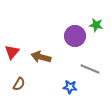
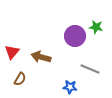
green star: moved 2 px down
brown semicircle: moved 1 px right, 5 px up
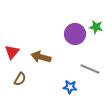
purple circle: moved 2 px up
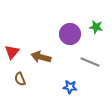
purple circle: moved 5 px left
gray line: moved 7 px up
brown semicircle: rotated 128 degrees clockwise
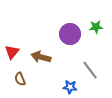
green star: rotated 16 degrees counterclockwise
gray line: moved 8 px down; rotated 30 degrees clockwise
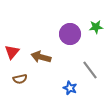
brown semicircle: rotated 80 degrees counterclockwise
blue star: moved 1 px down; rotated 16 degrees clockwise
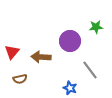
purple circle: moved 7 px down
brown arrow: rotated 12 degrees counterclockwise
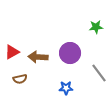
purple circle: moved 12 px down
red triangle: rotated 21 degrees clockwise
brown arrow: moved 3 px left
gray line: moved 9 px right, 3 px down
blue star: moved 4 px left; rotated 24 degrees counterclockwise
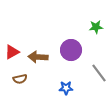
purple circle: moved 1 px right, 3 px up
